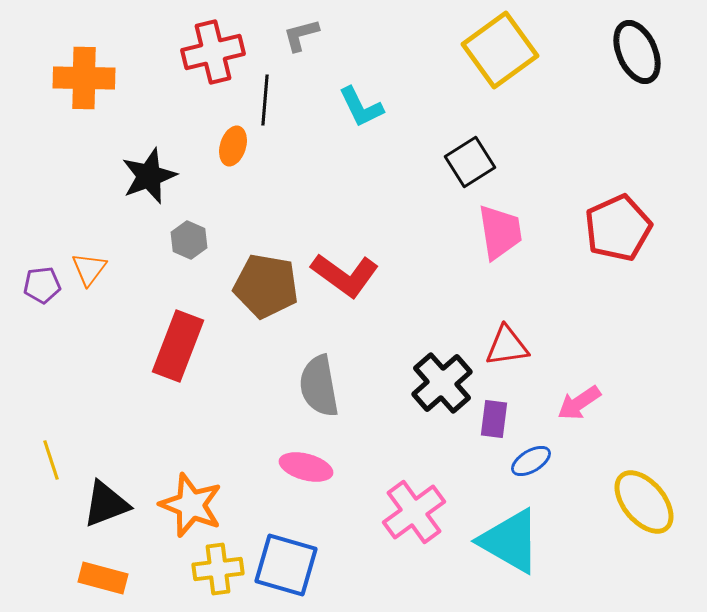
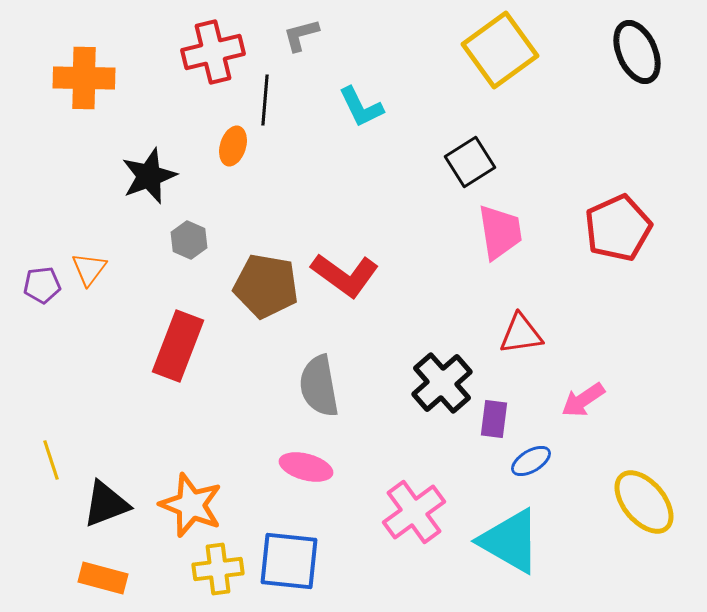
red triangle: moved 14 px right, 12 px up
pink arrow: moved 4 px right, 3 px up
blue square: moved 3 px right, 4 px up; rotated 10 degrees counterclockwise
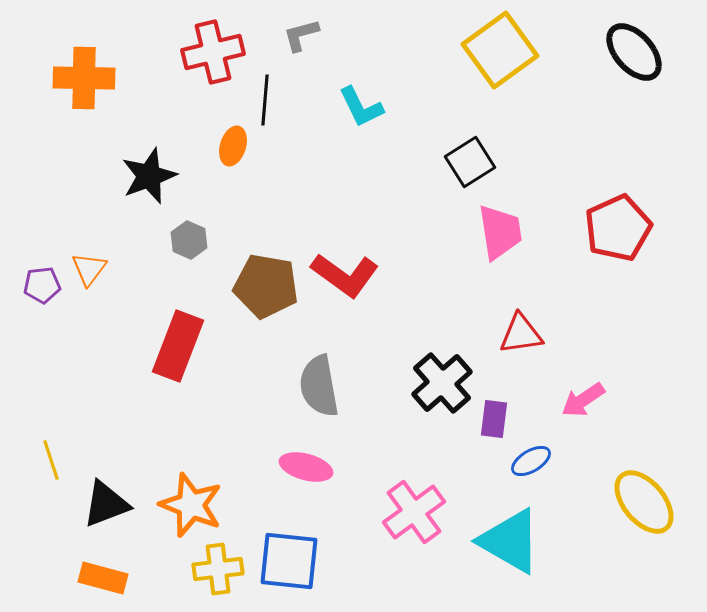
black ellipse: moved 3 px left; rotated 18 degrees counterclockwise
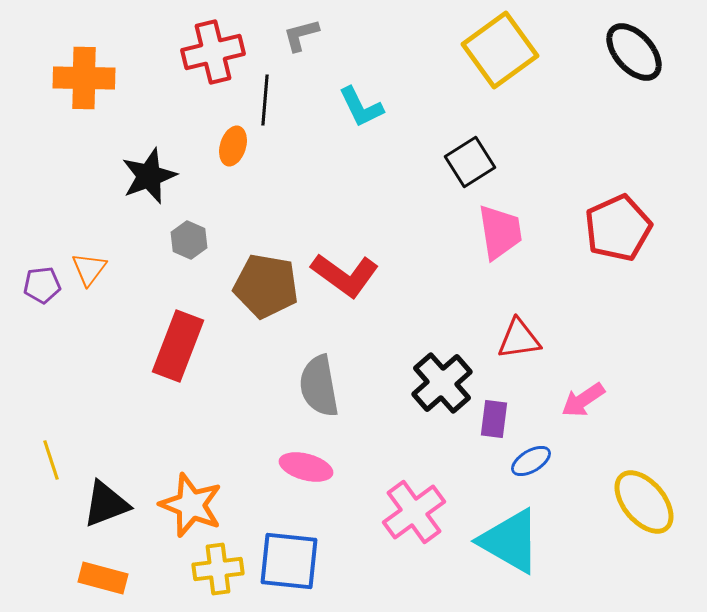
red triangle: moved 2 px left, 5 px down
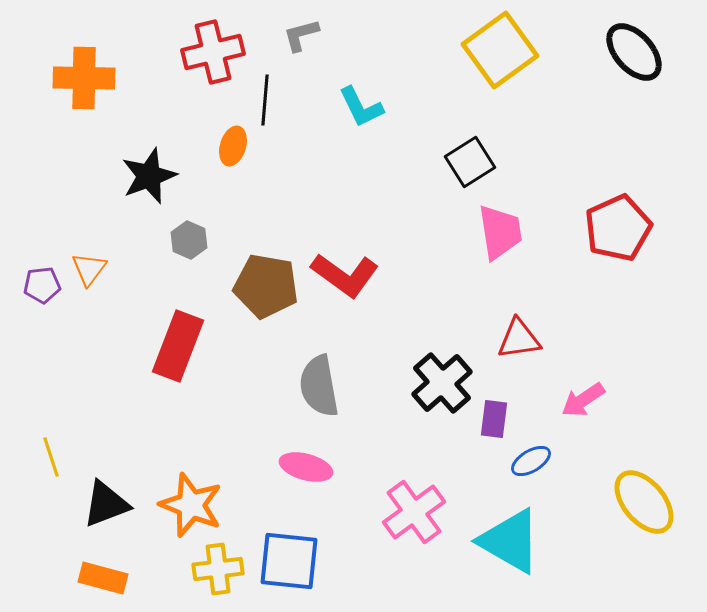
yellow line: moved 3 px up
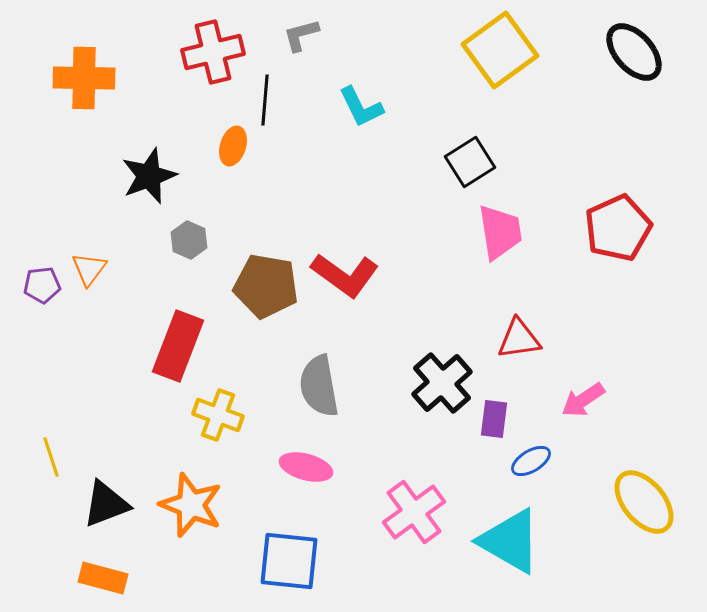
yellow cross: moved 154 px up; rotated 27 degrees clockwise
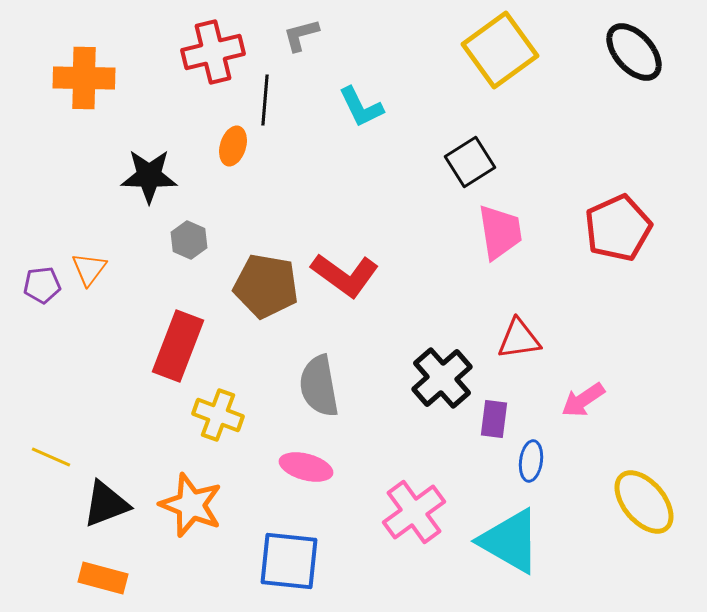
black star: rotated 22 degrees clockwise
black cross: moved 5 px up
yellow line: rotated 48 degrees counterclockwise
blue ellipse: rotated 51 degrees counterclockwise
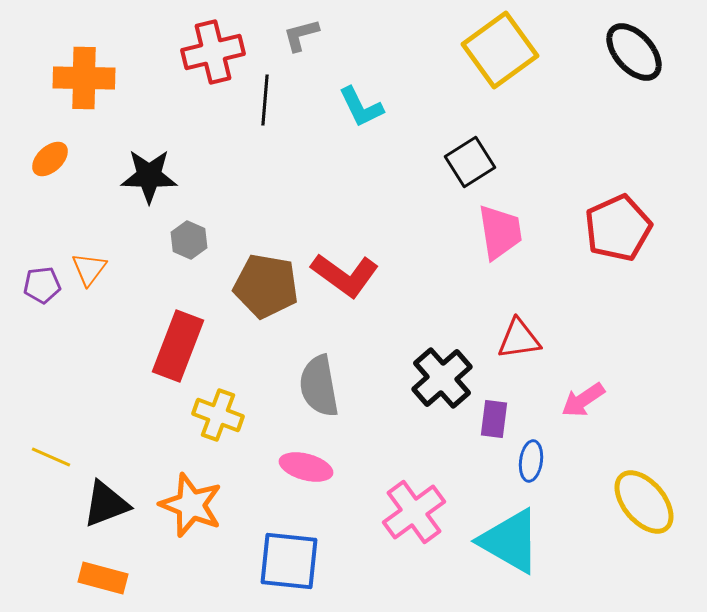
orange ellipse: moved 183 px left, 13 px down; rotated 30 degrees clockwise
